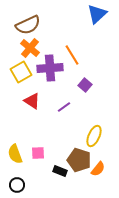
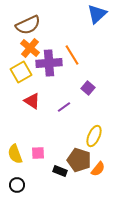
purple cross: moved 1 px left, 5 px up
purple square: moved 3 px right, 3 px down
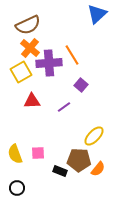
purple square: moved 7 px left, 3 px up
red triangle: rotated 36 degrees counterclockwise
yellow ellipse: rotated 20 degrees clockwise
brown pentagon: rotated 15 degrees counterclockwise
black circle: moved 3 px down
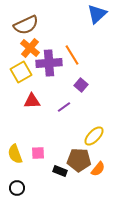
brown semicircle: moved 2 px left
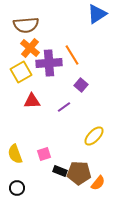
blue triangle: rotated 10 degrees clockwise
brown semicircle: rotated 20 degrees clockwise
pink square: moved 6 px right, 1 px down; rotated 16 degrees counterclockwise
brown pentagon: moved 13 px down
orange semicircle: moved 14 px down
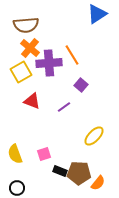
red triangle: rotated 24 degrees clockwise
